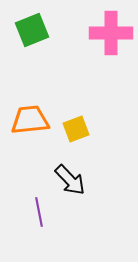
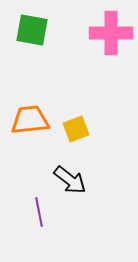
green square: rotated 32 degrees clockwise
black arrow: rotated 8 degrees counterclockwise
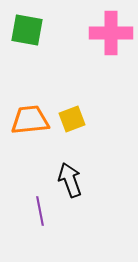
green square: moved 5 px left
yellow square: moved 4 px left, 10 px up
black arrow: rotated 148 degrees counterclockwise
purple line: moved 1 px right, 1 px up
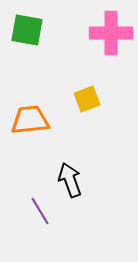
yellow square: moved 15 px right, 20 px up
purple line: rotated 20 degrees counterclockwise
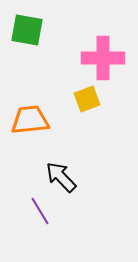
pink cross: moved 8 px left, 25 px down
black arrow: moved 9 px left, 3 px up; rotated 24 degrees counterclockwise
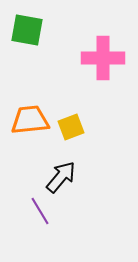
yellow square: moved 16 px left, 28 px down
black arrow: rotated 84 degrees clockwise
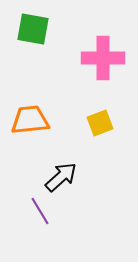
green square: moved 6 px right, 1 px up
yellow square: moved 29 px right, 4 px up
black arrow: rotated 8 degrees clockwise
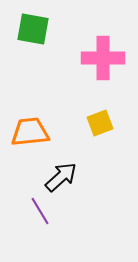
orange trapezoid: moved 12 px down
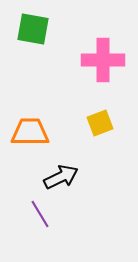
pink cross: moved 2 px down
orange trapezoid: rotated 6 degrees clockwise
black arrow: rotated 16 degrees clockwise
purple line: moved 3 px down
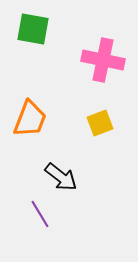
pink cross: rotated 12 degrees clockwise
orange trapezoid: moved 13 px up; rotated 111 degrees clockwise
black arrow: rotated 64 degrees clockwise
